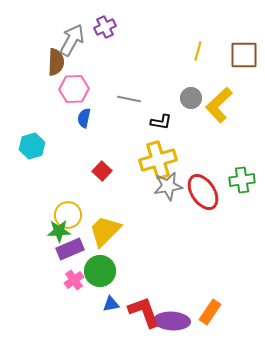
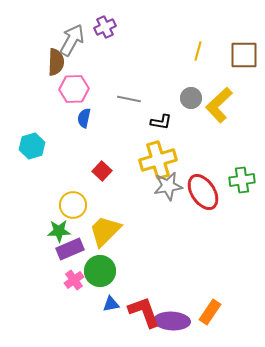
yellow circle: moved 5 px right, 10 px up
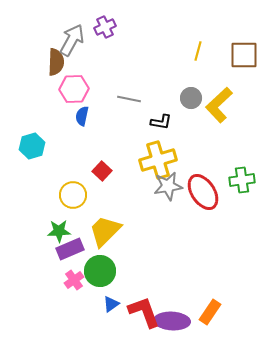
blue semicircle: moved 2 px left, 2 px up
yellow circle: moved 10 px up
blue triangle: rotated 24 degrees counterclockwise
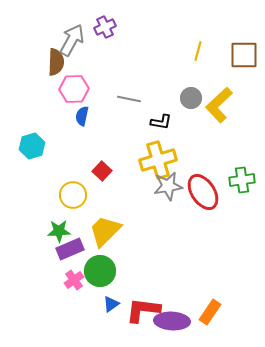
red L-shape: moved 1 px left, 2 px up; rotated 63 degrees counterclockwise
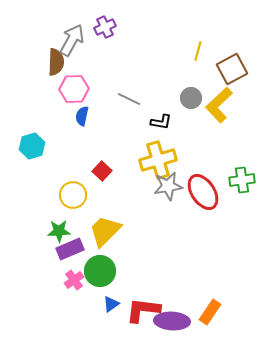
brown square: moved 12 px left, 14 px down; rotated 28 degrees counterclockwise
gray line: rotated 15 degrees clockwise
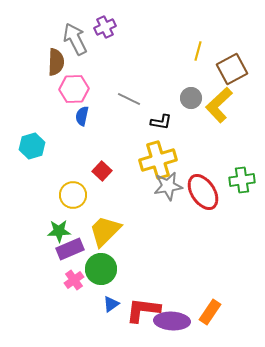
gray arrow: moved 3 px right, 1 px up; rotated 56 degrees counterclockwise
green circle: moved 1 px right, 2 px up
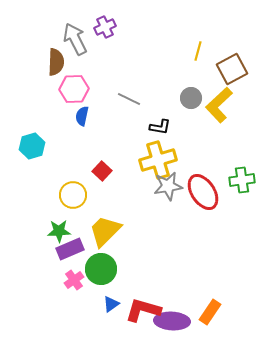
black L-shape: moved 1 px left, 5 px down
red L-shape: rotated 9 degrees clockwise
